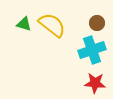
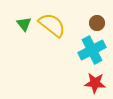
green triangle: rotated 35 degrees clockwise
cyan cross: rotated 8 degrees counterclockwise
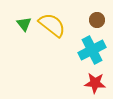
brown circle: moved 3 px up
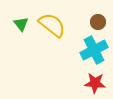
brown circle: moved 1 px right, 2 px down
green triangle: moved 3 px left
cyan cross: moved 2 px right
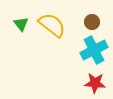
brown circle: moved 6 px left
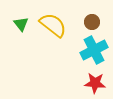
yellow semicircle: moved 1 px right
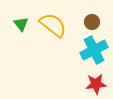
red star: moved 1 px right, 1 px down; rotated 10 degrees counterclockwise
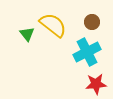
green triangle: moved 6 px right, 10 px down
cyan cross: moved 7 px left, 2 px down
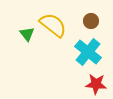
brown circle: moved 1 px left, 1 px up
cyan cross: moved 1 px right; rotated 24 degrees counterclockwise
red star: rotated 10 degrees clockwise
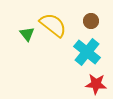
cyan cross: moved 1 px left
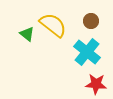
green triangle: rotated 14 degrees counterclockwise
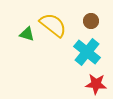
green triangle: rotated 21 degrees counterclockwise
